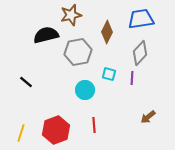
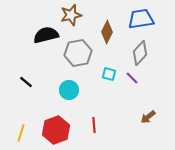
gray hexagon: moved 1 px down
purple line: rotated 48 degrees counterclockwise
cyan circle: moved 16 px left
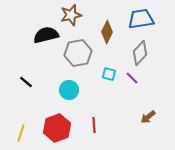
red hexagon: moved 1 px right, 2 px up
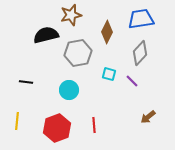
purple line: moved 3 px down
black line: rotated 32 degrees counterclockwise
yellow line: moved 4 px left, 12 px up; rotated 12 degrees counterclockwise
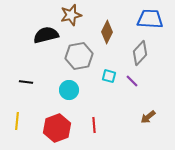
blue trapezoid: moved 9 px right; rotated 12 degrees clockwise
gray hexagon: moved 1 px right, 3 px down
cyan square: moved 2 px down
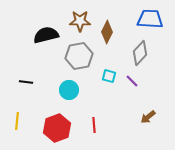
brown star: moved 9 px right, 6 px down; rotated 15 degrees clockwise
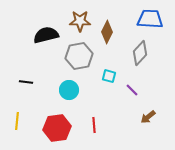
purple line: moved 9 px down
red hexagon: rotated 12 degrees clockwise
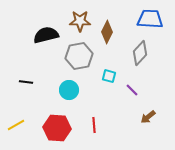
yellow line: moved 1 px left, 4 px down; rotated 54 degrees clockwise
red hexagon: rotated 12 degrees clockwise
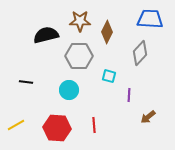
gray hexagon: rotated 12 degrees clockwise
purple line: moved 3 px left, 5 px down; rotated 48 degrees clockwise
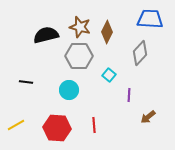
brown star: moved 6 px down; rotated 15 degrees clockwise
cyan square: moved 1 px up; rotated 24 degrees clockwise
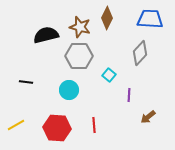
brown diamond: moved 14 px up
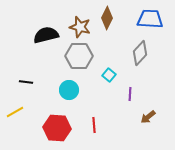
purple line: moved 1 px right, 1 px up
yellow line: moved 1 px left, 13 px up
